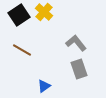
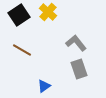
yellow cross: moved 4 px right
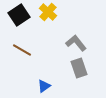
gray rectangle: moved 1 px up
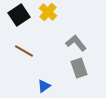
brown line: moved 2 px right, 1 px down
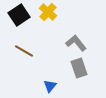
blue triangle: moved 6 px right; rotated 16 degrees counterclockwise
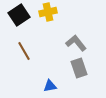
yellow cross: rotated 36 degrees clockwise
brown line: rotated 30 degrees clockwise
blue triangle: rotated 40 degrees clockwise
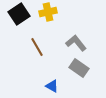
black square: moved 1 px up
brown line: moved 13 px right, 4 px up
gray rectangle: rotated 36 degrees counterclockwise
blue triangle: moved 2 px right; rotated 40 degrees clockwise
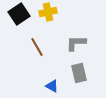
gray L-shape: rotated 50 degrees counterclockwise
gray rectangle: moved 5 px down; rotated 42 degrees clockwise
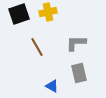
black square: rotated 15 degrees clockwise
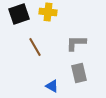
yellow cross: rotated 18 degrees clockwise
brown line: moved 2 px left
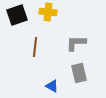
black square: moved 2 px left, 1 px down
brown line: rotated 36 degrees clockwise
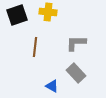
gray rectangle: moved 3 px left; rotated 30 degrees counterclockwise
